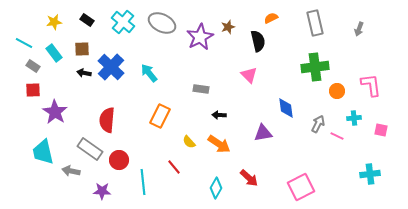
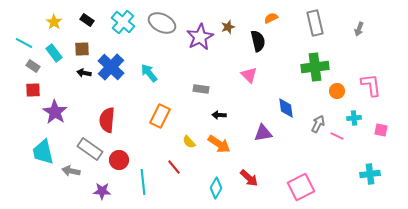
yellow star at (54, 22): rotated 28 degrees counterclockwise
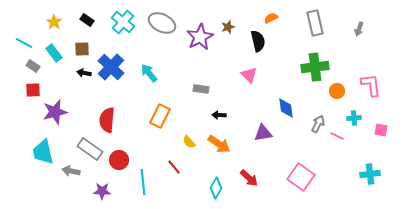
purple star at (55, 112): rotated 25 degrees clockwise
pink square at (301, 187): moved 10 px up; rotated 28 degrees counterclockwise
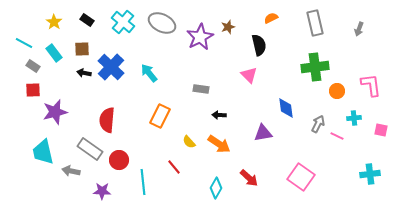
black semicircle at (258, 41): moved 1 px right, 4 px down
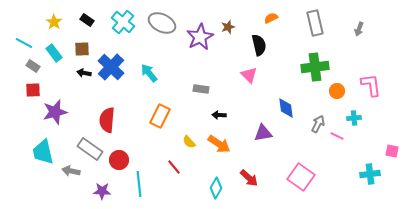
pink square at (381, 130): moved 11 px right, 21 px down
cyan line at (143, 182): moved 4 px left, 2 px down
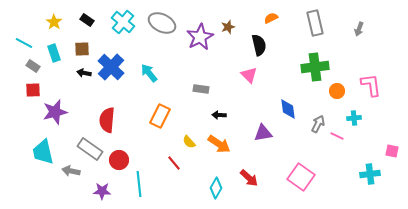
cyan rectangle at (54, 53): rotated 18 degrees clockwise
blue diamond at (286, 108): moved 2 px right, 1 px down
red line at (174, 167): moved 4 px up
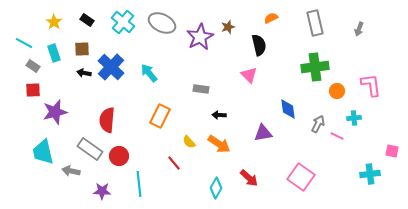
red circle at (119, 160): moved 4 px up
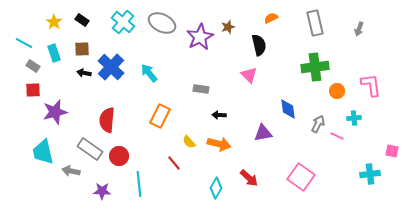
black rectangle at (87, 20): moved 5 px left
orange arrow at (219, 144): rotated 20 degrees counterclockwise
